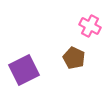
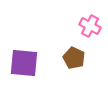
purple square: moved 7 px up; rotated 32 degrees clockwise
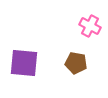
brown pentagon: moved 2 px right, 5 px down; rotated 15 degrees counterclockwise
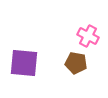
pink cross: moved 2 px left, 10 px down
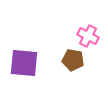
brown pentagon: moved 3 px left, 3 px up
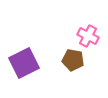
purple square: rotated 32 degrees counterclockwise
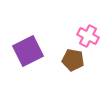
purple square: moved 4 px right, 12 px up
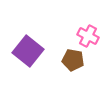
purple square: rotated 24 degrees counterclockwise
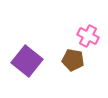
purple square: moved 1 px left, 10 px down
